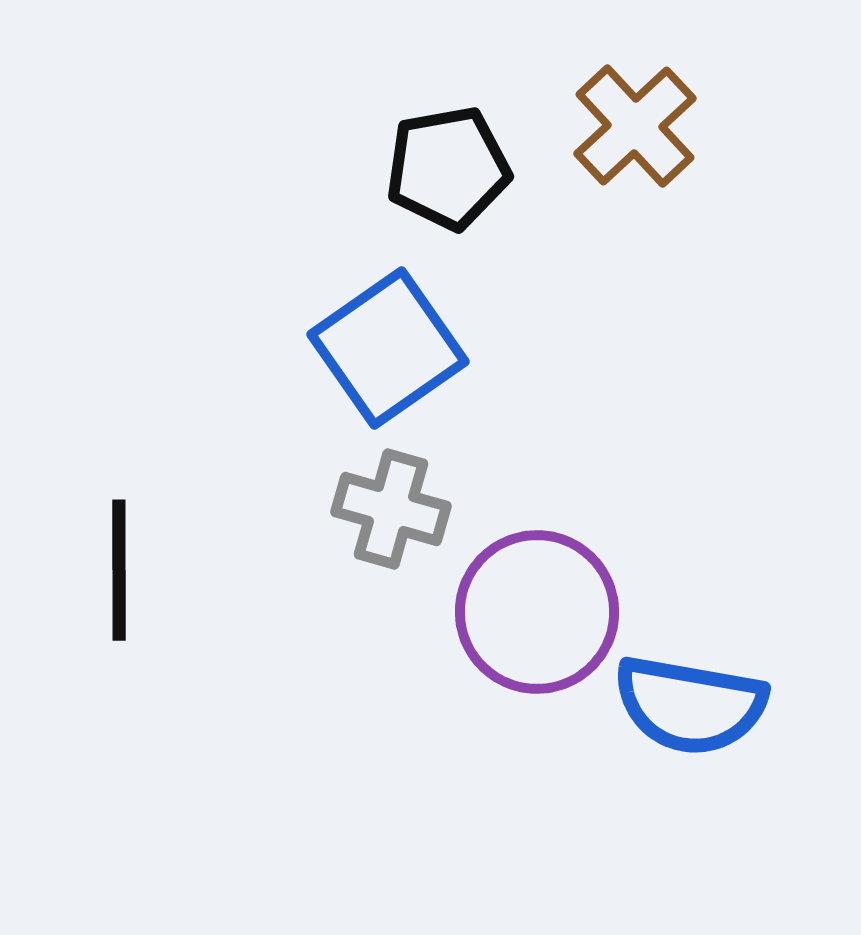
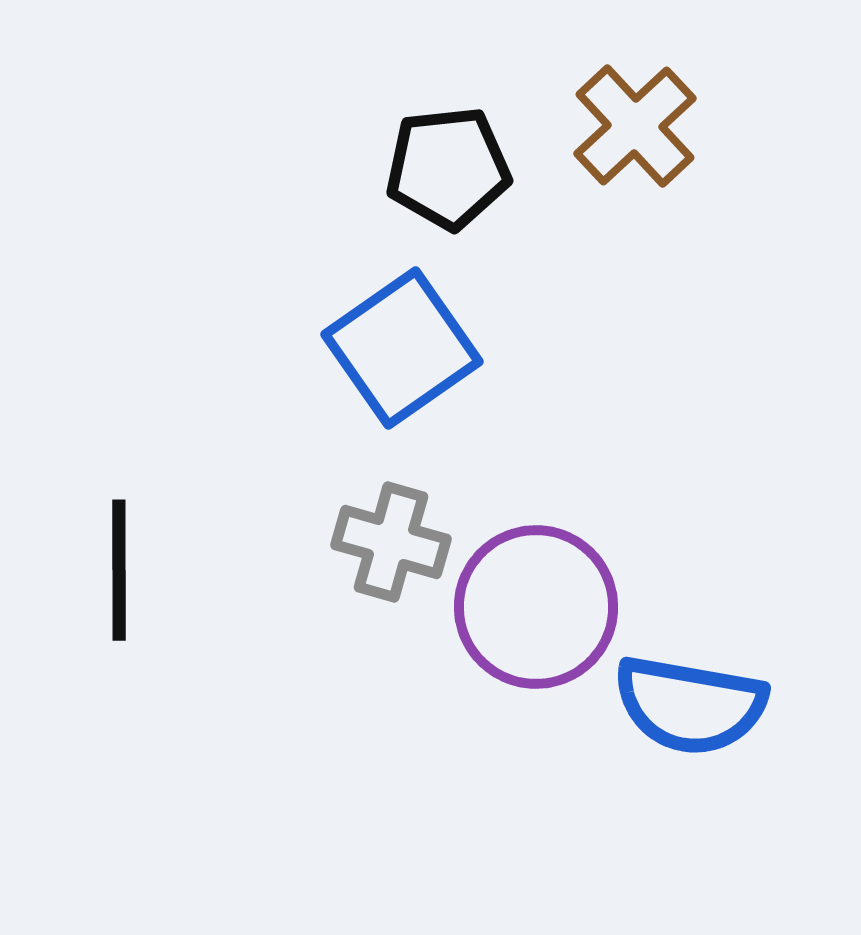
black pentagon: rotated 4 degrees clockwise
blue square: moved 14 px right
gray cross: moved 33 px down
purple circle: moved 1 px left, 5 px up
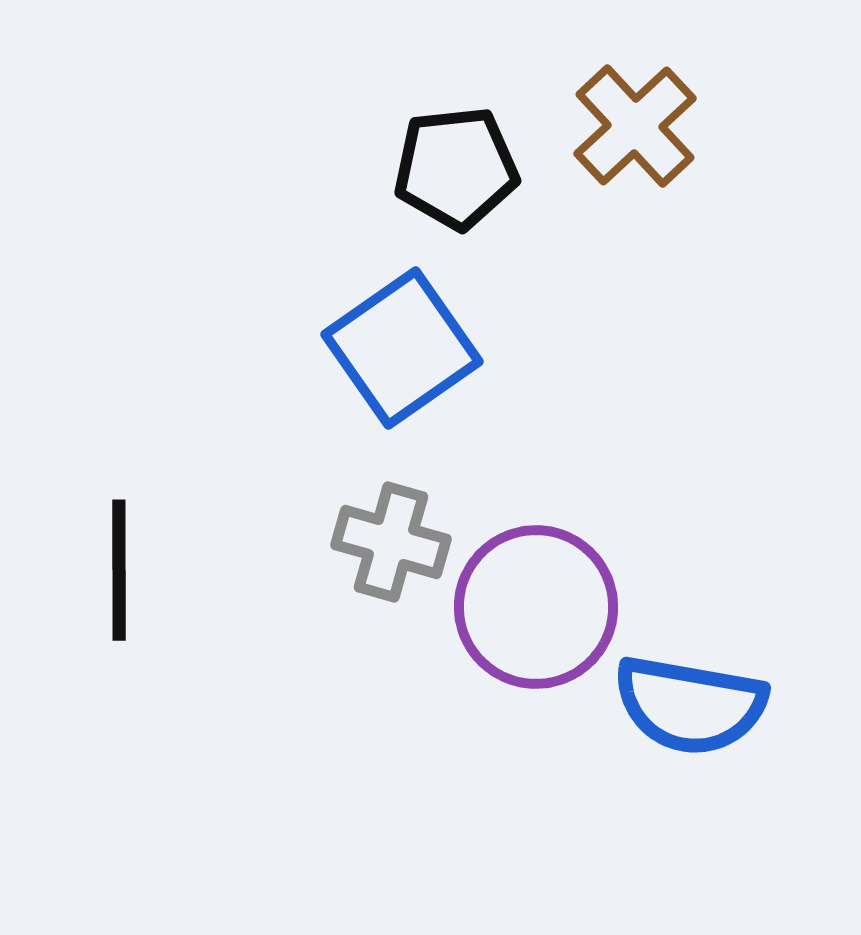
black pentagon: moved 8 px right
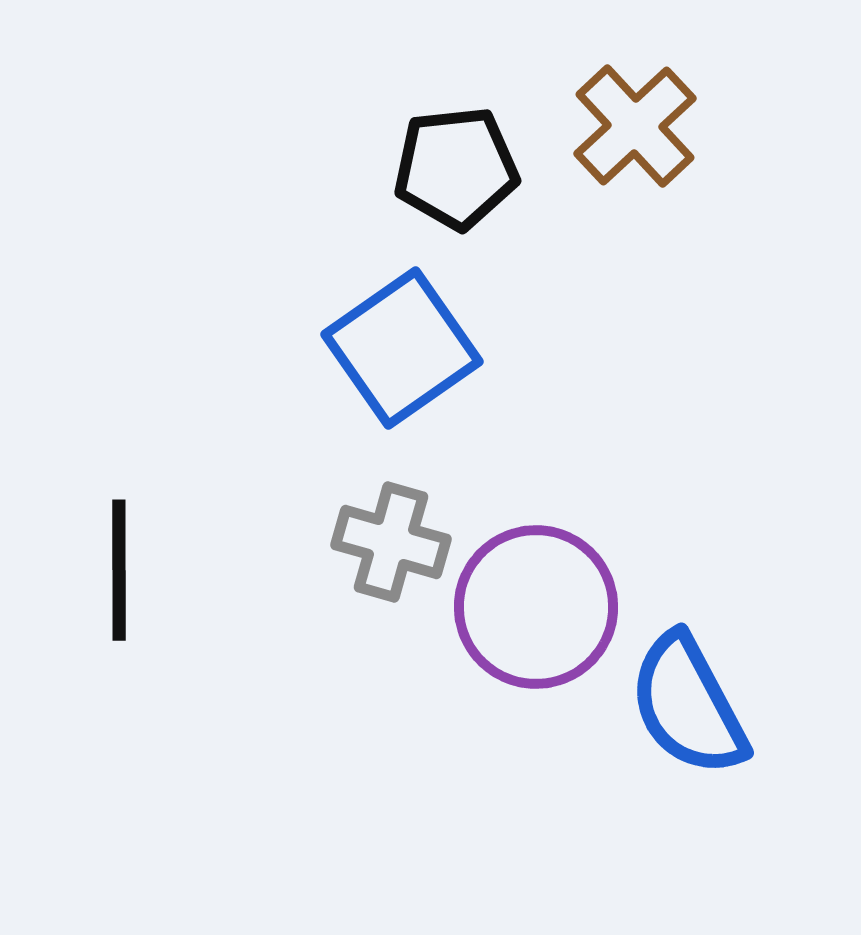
blue semicircle: moved 2 px left; rotated 52 degrees clockwise
